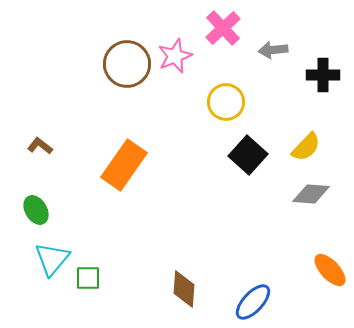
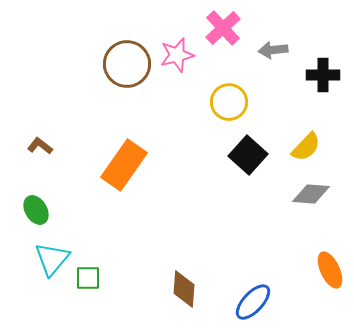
pink star: moved 2 px right, 1 px up; rotated 8 degrees clockwise
yellow circle: moved 3 px right
orange ellipse: rotated 18 degrees clockwise
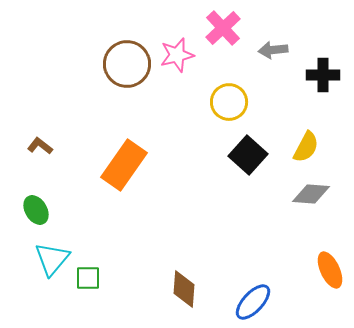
yellow semicircle: rotated 16 degrees counterclockwise
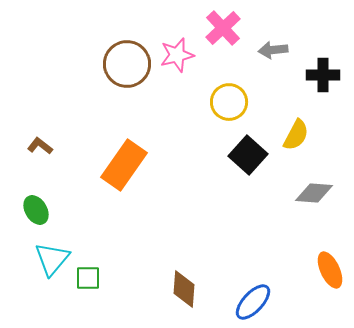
yellow semicircle: moved 10 px left, 12 px up
gray diamond: moved 3 px right, 1 px up
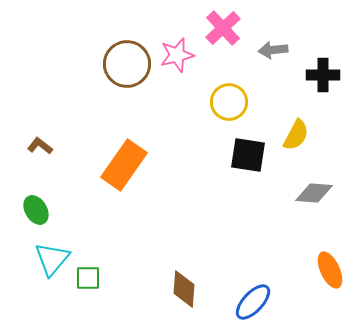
black square: rotated 33 degrees counterclockwise
